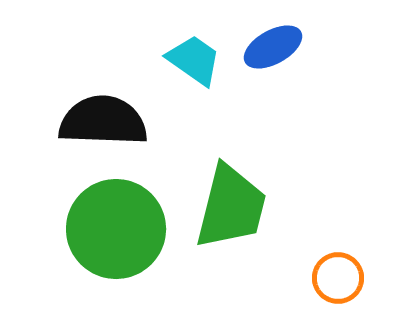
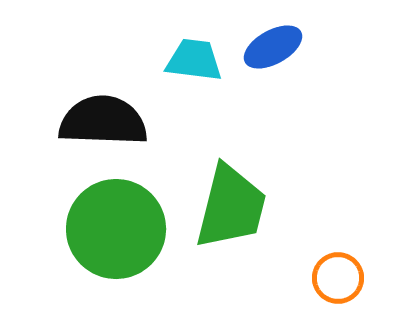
cyan trapezoid: rotated 28 degrees counterclockwise
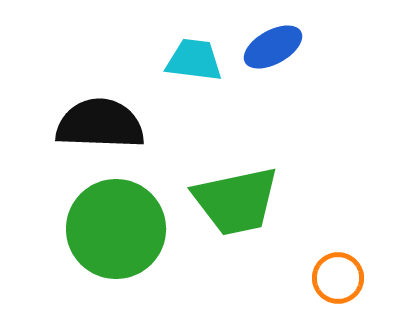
black semicircle: moved 3 px left, 3 px down
green trapezoid: moved 5 px right, 6 px up; rotated 64 degrees clockwise
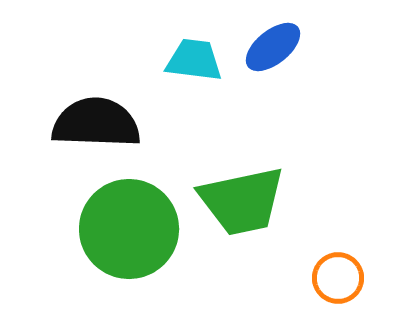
blue ellipse: rotated 10 degrees counterclockwise
black semicircle: moved 4 px left, 1 px up
green trapezoid: moved 6 px right
green circle: moved 13 px right
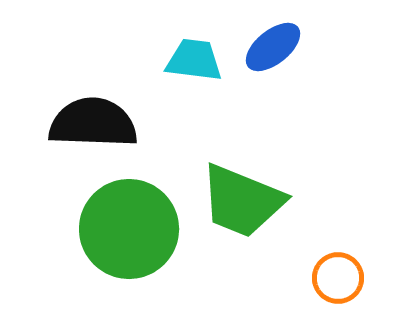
black semicircle: moved 3 px left
green trapezoid: rotated 34 degrees clockwise
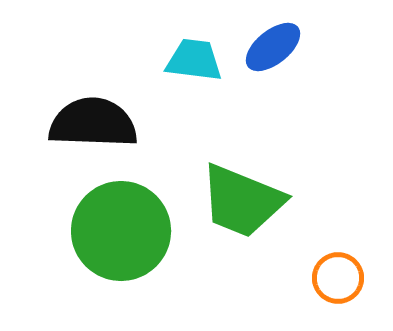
green circle: moved 8 px left, 2 px down
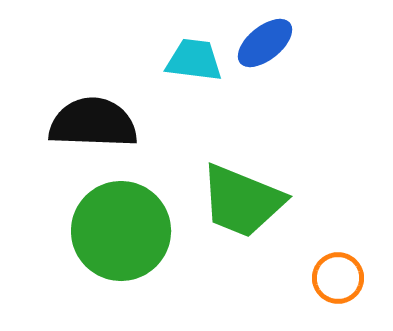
blue ellipse: moved 8 px left, 4 px up
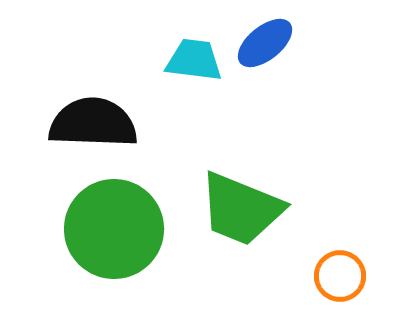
green trapezoid: moved 1 px left, 8 px down
green circle: moved 7 px left, 2 px up
orange circle: moved 2 px right, 2 px up
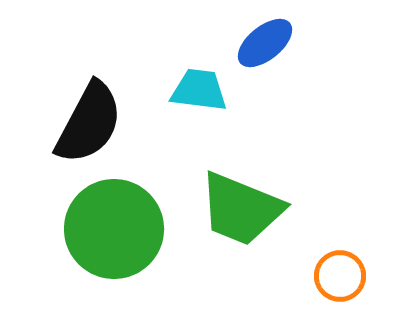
cyan trapezoid: moved 5 px right, 30 px down
black semicircle: moved 4 px left; rotated 116 degrees clockwise
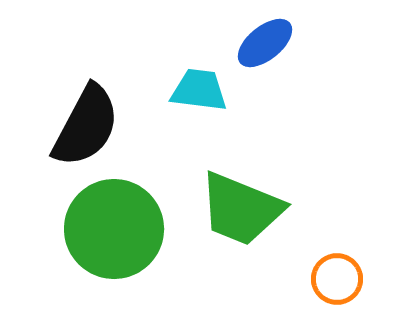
black semicircle: moved 3 px left, 3 px down
orange circle: moved 3 px left, 3 px down
